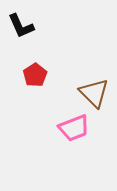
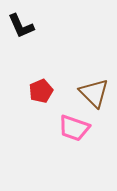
red pentagon: moved 6 px right, 16 px down; rotated 10 degrees clockwise
pink trapezoid: rotated 40 degrees clockwise
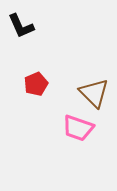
red pentagon: moved 5 px left, 7 px up
pink trapezoid: moved 4 px right
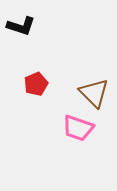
black L-shape: rotated 48 degrees counterclockwise
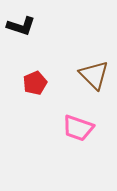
red pentagon: moved 1 px left, 1 px up
brown triangle: moved 18 px up
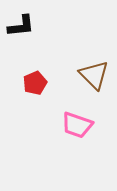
black L-shape: rotated 24 degrees counterclockwise
pink trapezoid: moved 1 px left, 3 px up
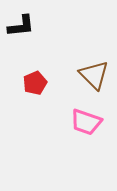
pink trapezoid: moved 9 px right, 3 px up
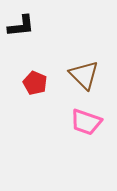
brown triangle: moved 10 px left
red pentagon: rotated 25 degrees counterclockwise
